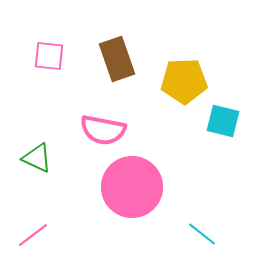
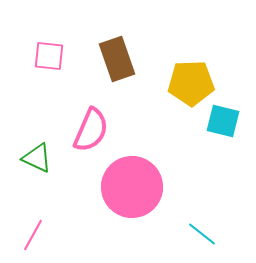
yellow pentagon: moved 7 px right, 2 px down
pink semicircle: moved 12 px left; rotated 78 degrees counterclockwise
pink line: rotated 24 degrees counterclockwise
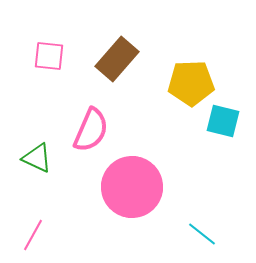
brown rectangle: rotated 60 degrees clockwise
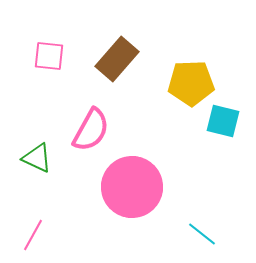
pink semicircle: rotated 6 degrees clockwise
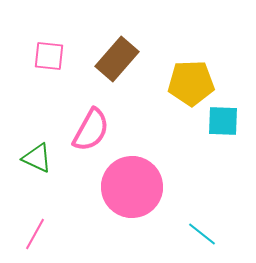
cyan square: rotated 12 degrees counterclockwise
pink line: moved 2 px right, 1 px up
